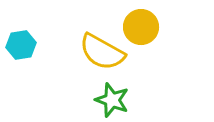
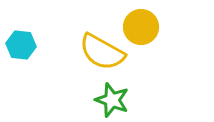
cyan hexagon: rotated 16 degrees clockwise
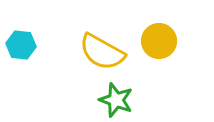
yellow circle: moved 18 px right, 14 px down
green star: moved 4 px right
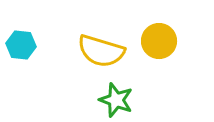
yellow semicircle: moved 1 px left, 1 px up; rotated 12 degrees counterclockwise
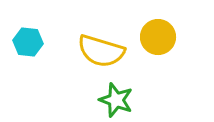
yellow circle: moved 1 px left, 4 px up
cyan hexagon: moved 7 px right, 3 px up
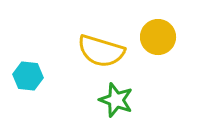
cyan hexagon: moved 34 px down
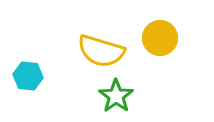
yellow circle: moved 2 px right, 1 px down
green star: moved 4 px up; rotated 16 degrees clockwise
